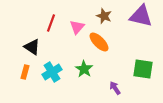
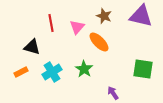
red line: rotated 30 degrees counterclockwise
black triangle: rotated 18 degrees counterclockwise
orange rectangle: moved 4 px left; rotated 48 degrees clockwise
purple arrow: moved 2 px left, 5 px down
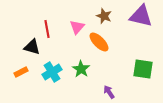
red line: moved 4 px left, 6 px down
green star: moved 3 px left
purple arrow: moved 4 px left, 1 px up
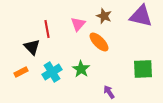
pink triangle: moved 1 px right, 3 px up
black triangle: rotated 30 degrees clockwise
green square: rotated 10 degrees counterclockwise
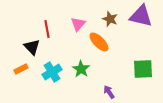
brown star: moved 6 px right, 3 px down
orange rectangle: moved 3 px up
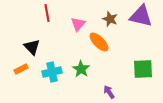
red line: moved 16 px up
cyan cross: rotated 18 degrees clockwise
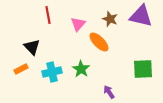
red line: moved 1 px right, 2 px down
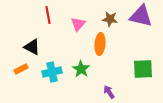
brown star: rotated 14 degrees counterclockwise
orange ellipse: moved 1 px right, 2 px down; rotated 50 degrees clockwise
black triangle: rotated 18 degrees counterclockwise
